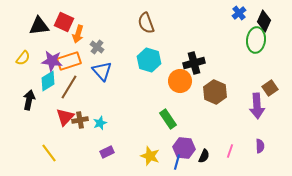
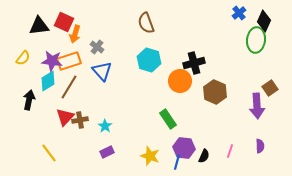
orange arrow: moved 3 px left
cyan star: moved 5 px right, 3 px down; rotated 16 degrees counterclockwise
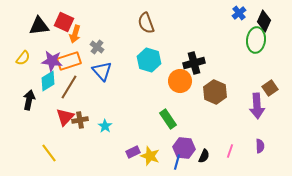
purple rectangle: moved 26 px right
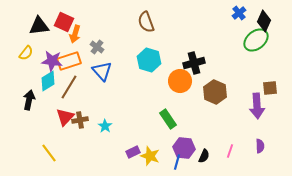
brown semicircle: moved 1 px up
green ellipse: rotated 45 degrees clockwise
yellow semicircle: moved 3 px right, 5 px up
brown square: rotated 28 degrees clockwise
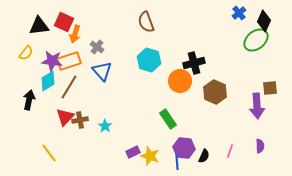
blue line: rotated 21 degrees counterclockwise
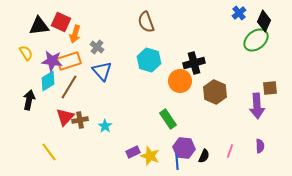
red square: moved 3 px left
yellow semicircle: rotated 70 degrees counterclockwise
yellow line: moved 1 px up
